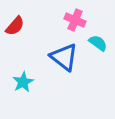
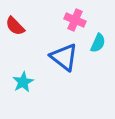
red semicircle: rotated 95 degrees clockwise
cyan semicircle: rotated 78 degrees clockwise
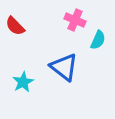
cyan semicircle: moved 3 px up
blue triangle: moved 10 px down
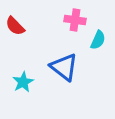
pink cross: rotated 15 degrees counterclockwise
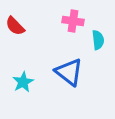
pink cross: moved 2 px left, 1 px down
cyan semicircle: rotated 30 degrees counterclockwise
blue triangle: moved 5 px right, 5 px down
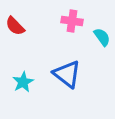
pink cross: moved 1 px left
cyan semicircle: moved 4 px right, 3 px up; rotated 30 degrees counterclockwise
blue triangle: moved 2 px left, 2 px down
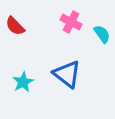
pink cross: moved 1 px left, 1 px down; rotated 20 degrees clockwise
cyan semicircle: moved 3 px up
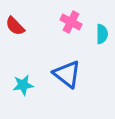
cyan semicircle: rotated 36 degrees clockwise
cyan star: moved 3 px down; rotated 20 degrees clockwise
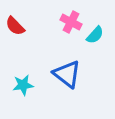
cyan semicircle: moved 7 px left, 1 px down; rotated 42 degrees clockwise
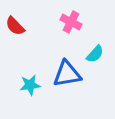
cyan semicircle: moved 19 px down
blue triangle: rotated 48 degrees counterclockwise
cyan star: moved 7 px right
